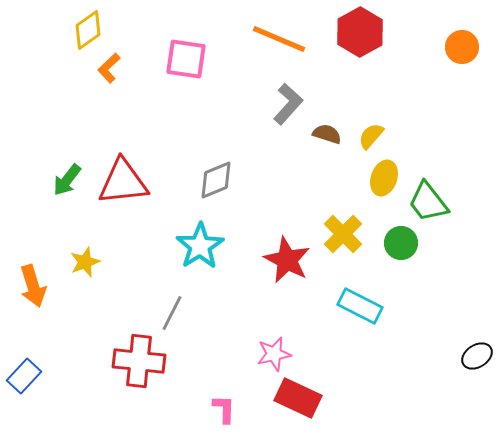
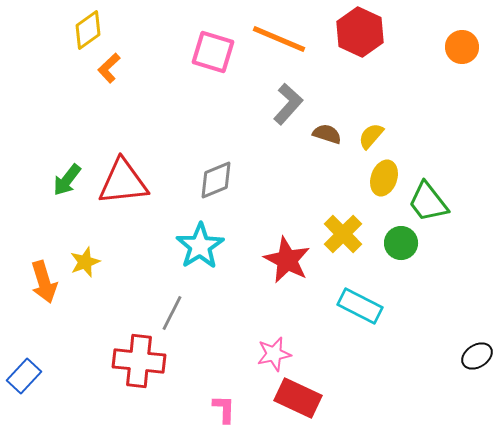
red hexagon: rotated 6 degrees counterclockwise
pink square: moved 27 px right, 7 px up; rotated 9 degrees clockwise
orange arrow: moved 11 px right, 4 px up
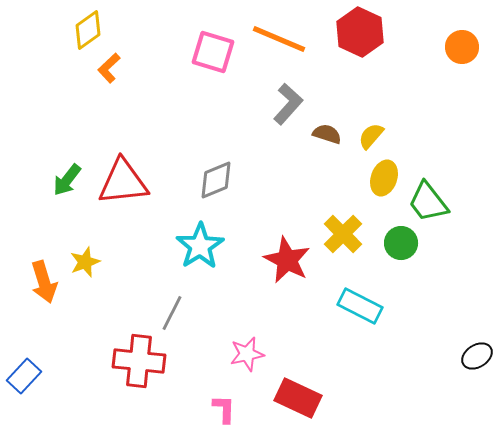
pink star: moved 27 px left
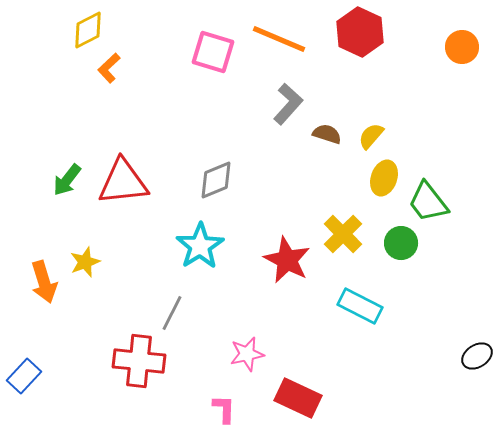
yellow diamond: rotated 9 degrees clockwise
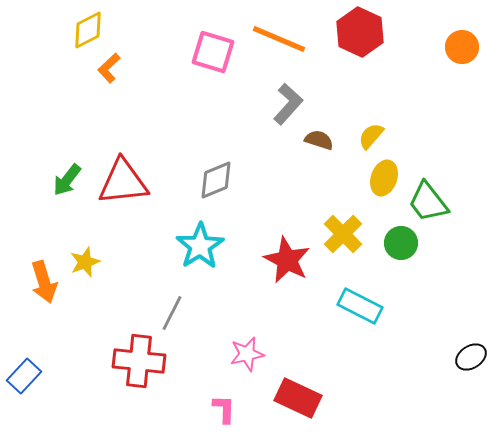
brown semicircle: moved 8 px left, 6 px down
black ellipse: moved 6 px left, 1 px down
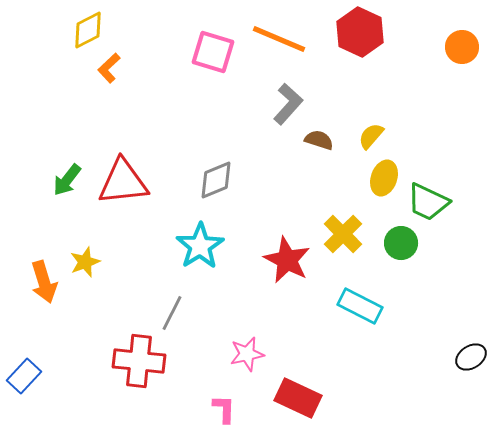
green trapezoid: rotated 27 degrees counterclockwise
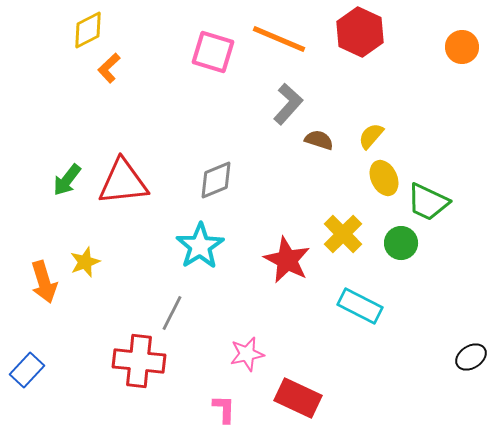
yellow ellipse: rotated 44 degrees counterclockwise
blue rectangle: moved 3 px right, 6 px up
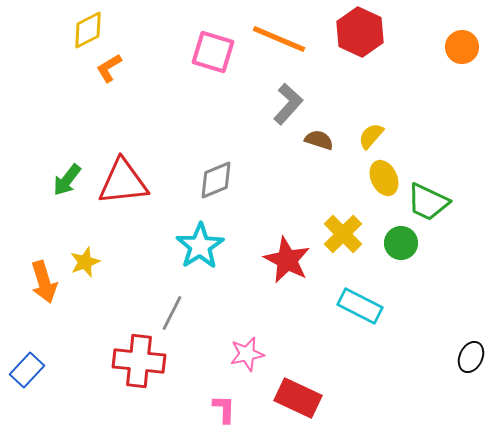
orange L-shape: rotated 12 degrees clockwise
black ellipse: rotated 32 degrees counterclockwise
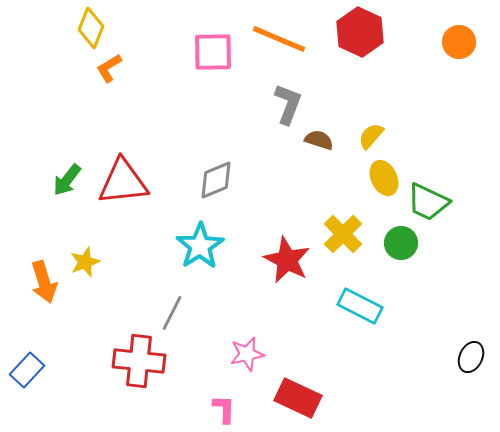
yellow diamond: moved 3 px right, 2 px up; rotated 42 degrees counterclockwise
orange circle: moved 3 px left, 5 px up
pink square: rotated 18 degrees counterclockwise
gray L-shape: rotated 21 degrees counterclockwise
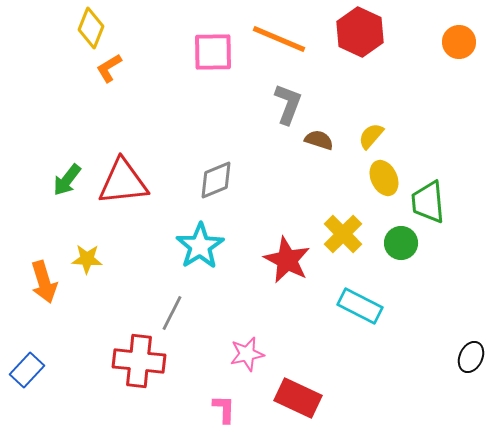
green trapezoid: rotated 60 degrees clockwise
yellow star: moved 2 px right, 3 px up; rotated 24 degrees clockwise
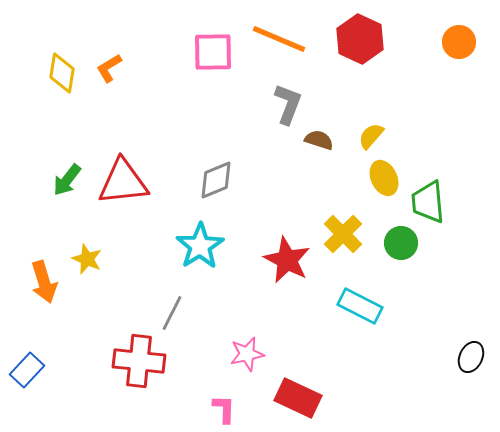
yellow diamond: moved 29 px left, 45 px down; rotated 12 degrees counterclockwise
red hexagon: moved 7 px down
yellow star: rotated 20 degrees clockwise
